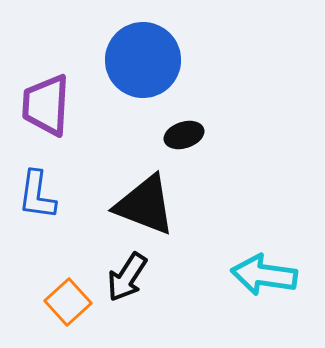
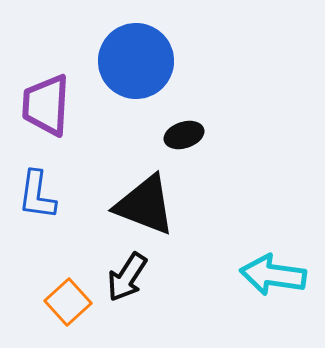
blue circle: moved 7 px left, 1 px down
cyan arrow: moved 9 px right
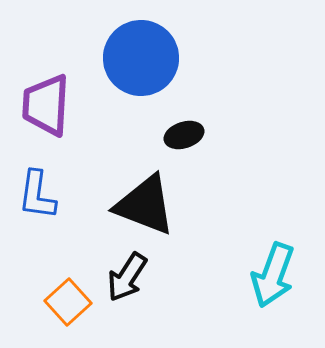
blue circle: moved 5 px right, 3 px up
cyan arrow: rotated 78 degrees counterclockwise
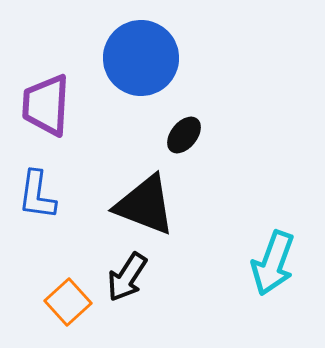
black ellipse: rotated 33 degrees counterclockwise
cyan arrow: moved 12 px up
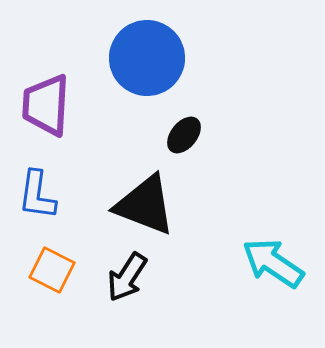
blue circle: moved 6 px right
cyan arrow: rotated 104 degrees clockwise
orange square: moved 16 px left, 32 px up; rotated 21 degrees counterclockwise
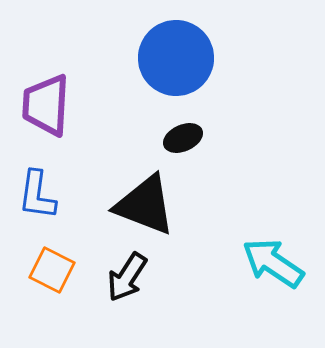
blue circle: moved 29 px right
black ellipse: moved 1 px left, 3 px down; rotated 27 degrees clockwise
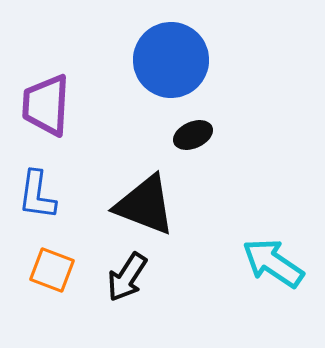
blue circle: moved 5 px left, 2 px down
black ellipse: moved 10 px right, 3 px up
orange square: rotated 6 degrees counterclockwise
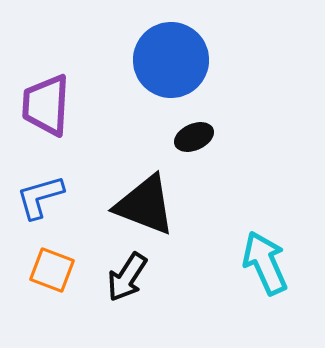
black ellipse: moved 1 px right, 2 px down
blue L-shape: moved 3 px right, 2 px down; rotated 66 degrees clockwise
cyan arrow: moved 8 px left; rotated 32 degrees clockwise
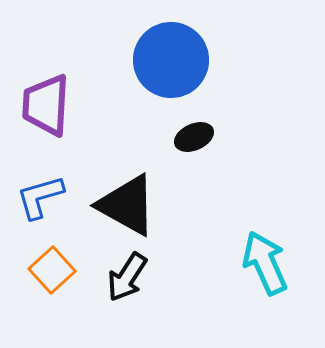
black triangle: moved 18 px left; rotated 8 degrees clockwise
orange square: rotated 27 degrees clockwise
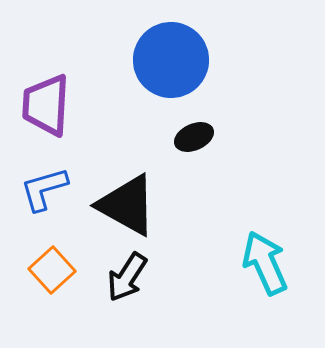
blue L-shape: moved 4 px right, 8 px up
